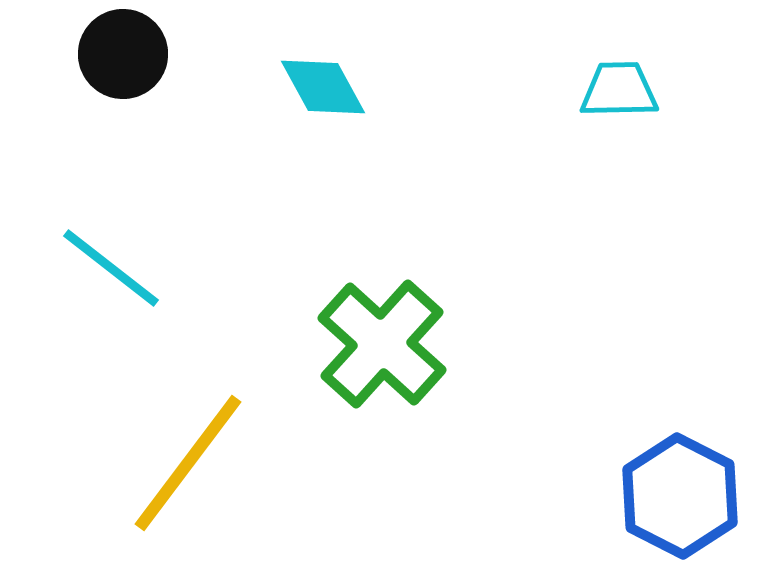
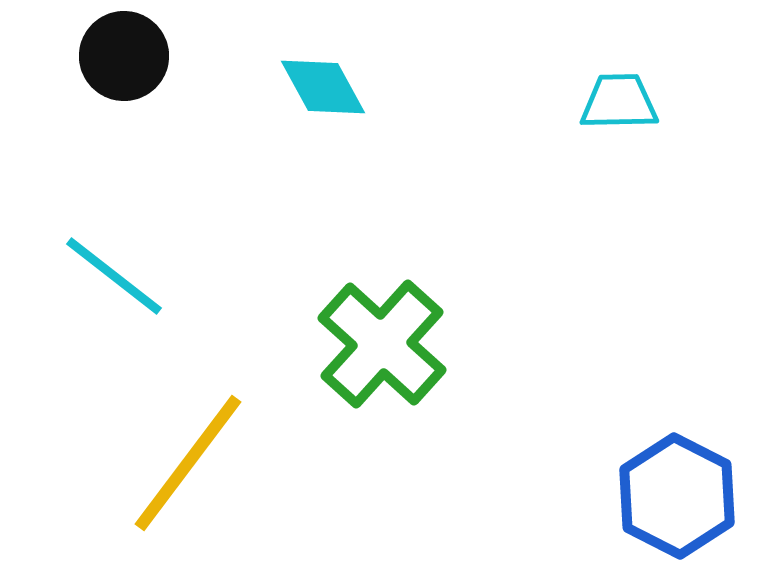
black circle: moved 1 px right, 2 px down
cyan trapezoid: moved 12 px down
cyan line: moved 3 px right, 8 px down
blue hexagon: moved 3 px left
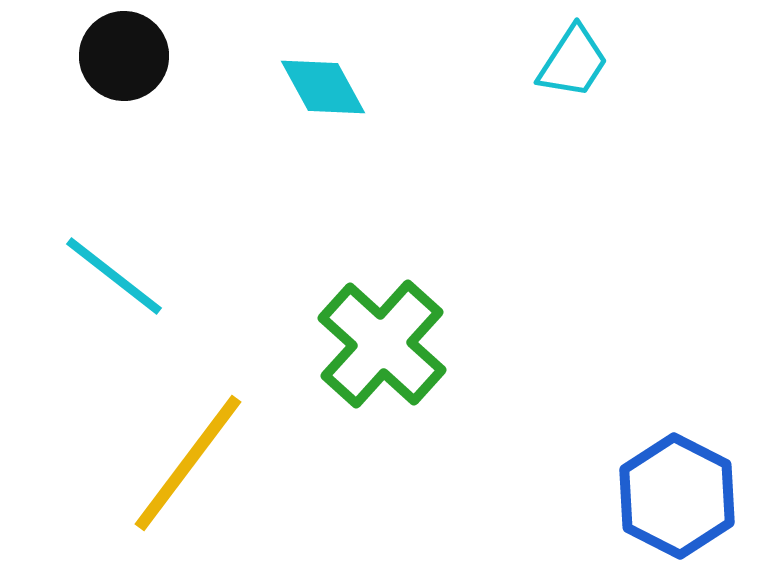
cyan trapezoid: moved 46 px left, 40 px up; rotated 124 degrees clockwise
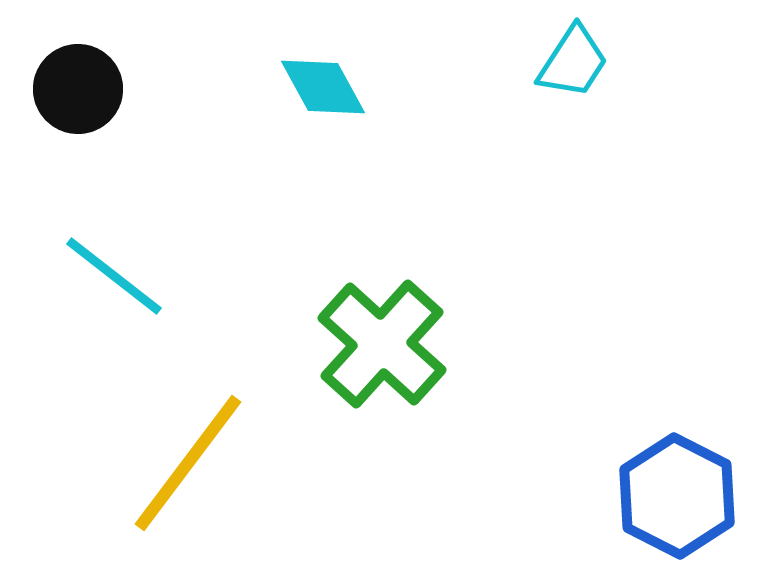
black circle: moved 46 px left, 33 px down
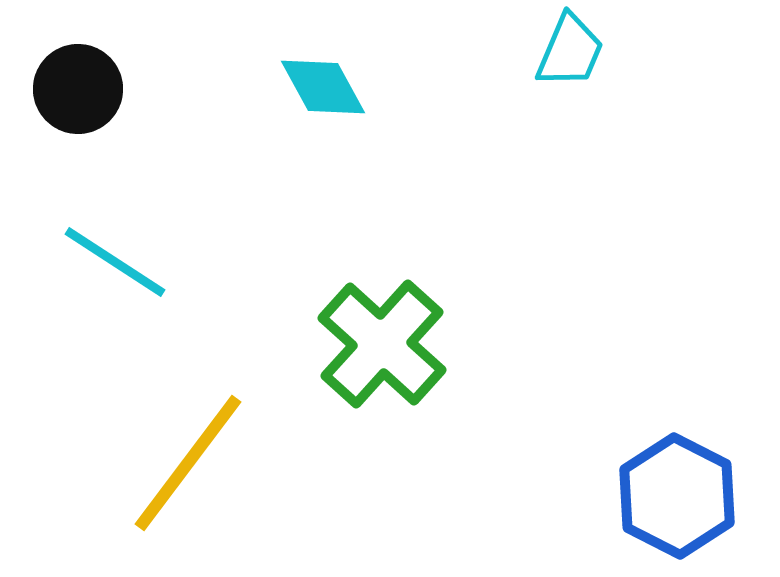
cyan trapezoid: moved 3 px left, 11 px up; rotated 10 degrees counterclockwise
cyan line: moved 1 px right, 14 px up; rotated 5 degrees counterclockwise
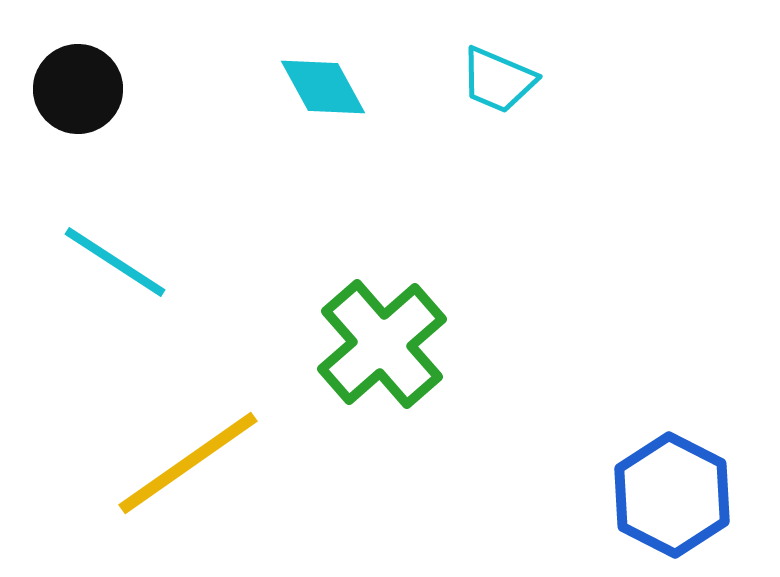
cyan trapezoid: moved 72 px left, 29 px down; rotated 90 degrees clockwise
green cross: rotated 7 degrees clockwise
yellow line: rotated 18 degrees clockwise
blue hexagon: moved 5 px left, 1 px up
